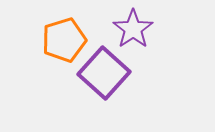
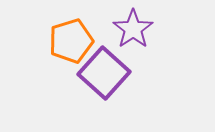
orange pentagon: moved 7 px right, 1 px down
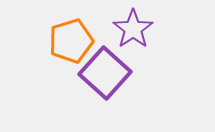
purple square: moved 1 px right
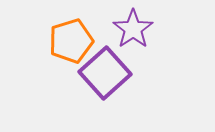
purple square: rotated 6 degrees clockwise
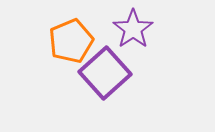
orange pentagon: rotated 6 degrees counterclockwise
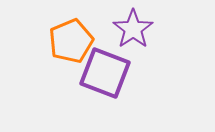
purple square: rotated 27 degrees counterclockwise
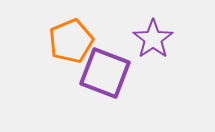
purple star: moved 20 px right, 10 px down
